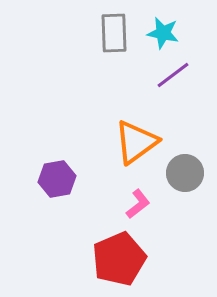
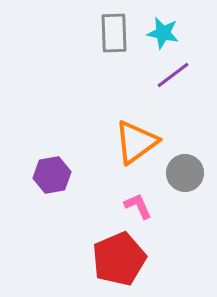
purple hexagon: moved 5 px left, 4 px up
pink L-shape: moved 2 px down; rotated 76 degrees counterclockwise
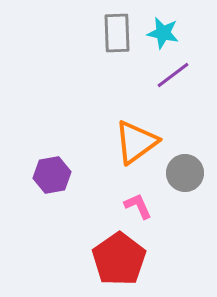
gray rectangle: moved 3 px right
red pentagon: rotated 12 degrees counterclockwise
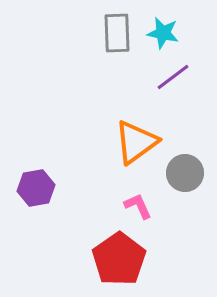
purple line: moved 2 px down
purple hexagon: moved 16 px left, 13 px down
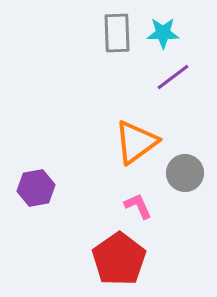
cyan star: rotated 12 degrees counterclockwise
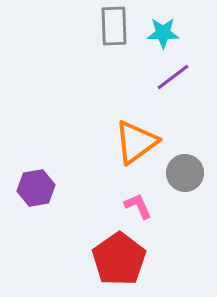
gray rectangle: moved 3 px left, 7 px up
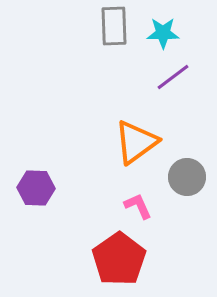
gray circle: moved 2 px right, 4 px down
purple hexagon: rotated 12 degrees clockwise
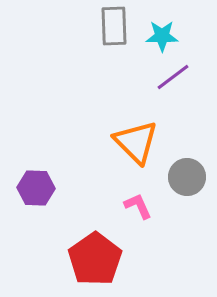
cyan star: moved 1 px left, 3 px down
orange triangle: rotated 39 degrees counterclockwise
red pentagon: moved 24 px left
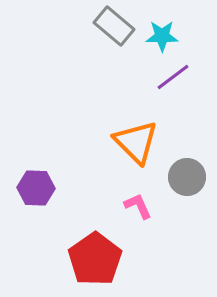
gray rectangle: rotated 48 degrees counterclockwise
